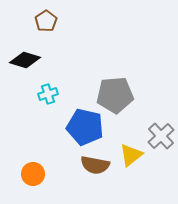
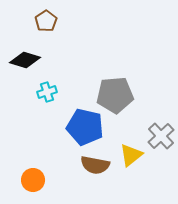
cyan cross: moved 1 px left, 2 px up
orange circle: moved 6 px down
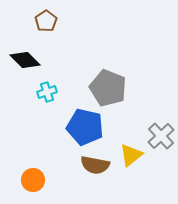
black diamond: rotated 28 degrees clockwise
gray pentagon: moved 7 px left, 7 px up; rotated 27 degrees clockwise
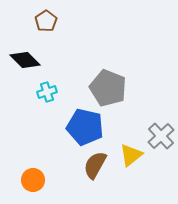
brown semicircle: rotated 108 degrees clockwise
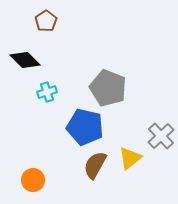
yellow triangle: moved 1 px left, 3 px down
